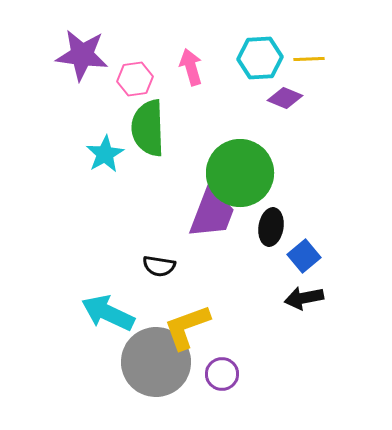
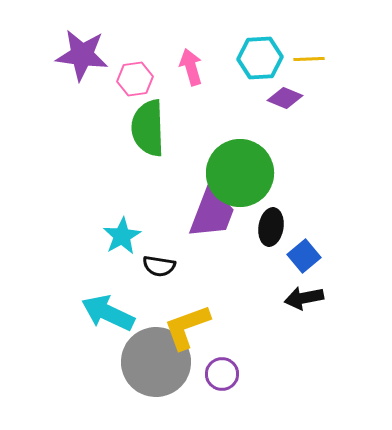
cyan star: moved 17 px right, 82 px down
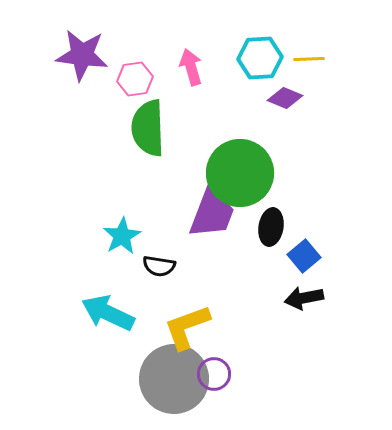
gray circle: moved 18 px right, 17 px down
purple circle: moved 8 px left
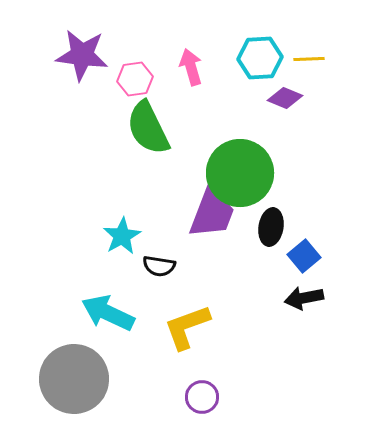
green semicircle: rotated 24 degrees counterclockwise
purple circle: moved 12 px left, 23 px down
gray circle: moved 100 px left
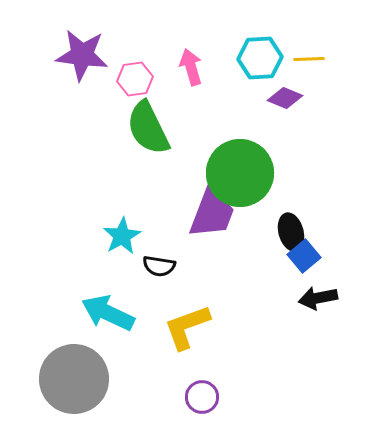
black ellipse: moved 20 px right, 5 px down; rotated 24 degrees counterclockwise
black arrow: moved 14 px right
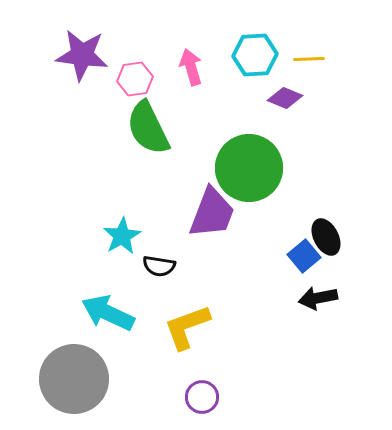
cyan hexagon: moved 5 px left, 3 px up
green circle: moved 9 px right, 5 px up
black ellipse: moved 35 px right, 5 px down; rotated 12 degrees counterclockwise
